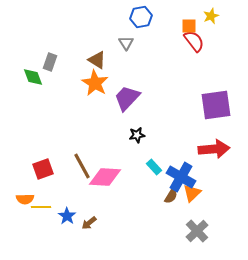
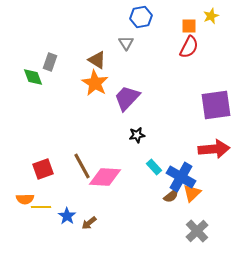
red semicircle: moved 5 px left, 6 px down; rotated 65 degrees clockwise
brown semicircle: rotated 21 degrees clockwise
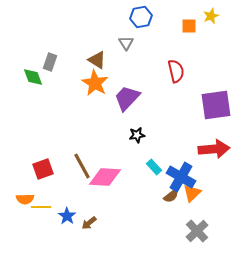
red semicircle: moved 13 px left, 24 px down; rotated 40 degrees counterclockwise
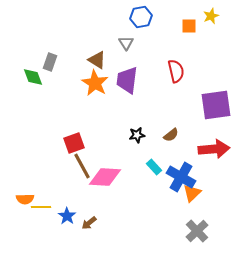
purple trapezoid: moved 18 px up; rotated 36 degrees counterclockwise
red square: moved 31 px right, 26 px up
brown semicircle: moved 61 px up
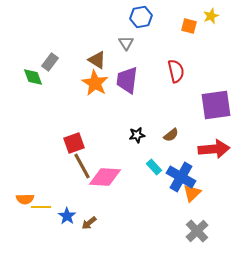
orange square: rotated 14 degrees clockwise
gray rectangle: rotated 18 degrees clockwise
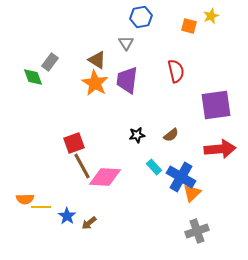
red arrow: moved 6 px right
gray cross: rotated 25 degrees clockwise
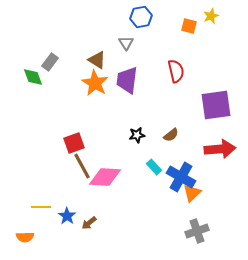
orange semicircle: moved 38 px down
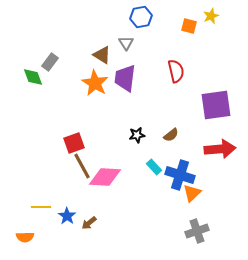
brown triangle: moved 5 px right, 5 px up
purple trapezoid: moved 2 px left, 2 px up
blue cross: moved 1 px left, 2 px up; rotated 12 degrees counterclockwise
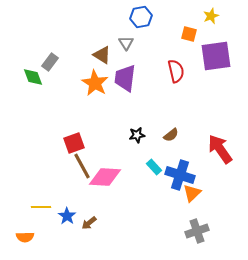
orange square: moved 8 px down
purple square: moved 49 px up
red arrow: rotated 120 degrees counterclockwise
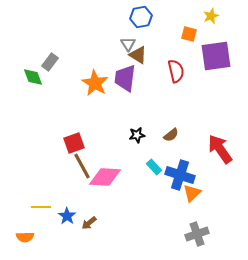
gray triangle: moved 2 px right, 1 px down
brown triangle: moved 36 px right
gray cross: moved 3 px down
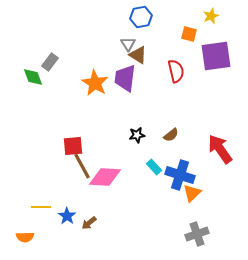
red square: moved 1 px left, 3 px down; rotated 15 degrees clockwise
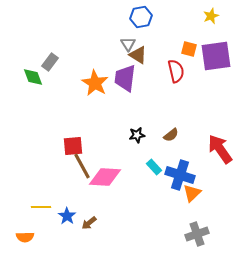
orange square: moved 15 px down
